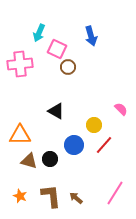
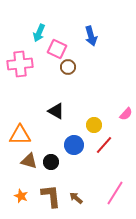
pink semicircle: moved 5 px right, 5 px down; rotated 88 degrees clockwise
black circle: moved 1 px right, 3 px down
orange star: moved 1 px right
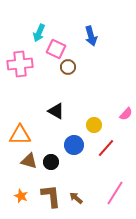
pink square: moved 1 px left
red line: moved 2 px right, 3 px down
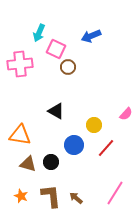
blue arrow: rotated 84 degrees clockwise
orange triangle: rotated 10 degrees clockwise
brown triangle: moved 1 px left, 3 px down
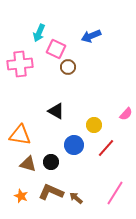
brown L-shape: moved 4 px up; rotated 60 degrees counterclockwise
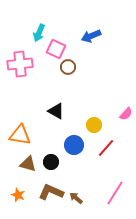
orange star: moved 3 px left, 1 px up
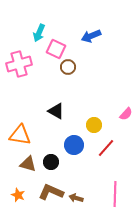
pink cross: moved 1 px left; rotated 10 degrees counterclockwise
pink line: moved 1 px down; rotated 30 degrees counterclockwise
brown arrow: rotated 24 degrees counterclockwise
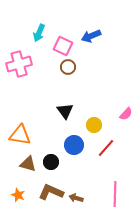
pink square: moved 7 px right, 3 px up
black triangle: moved 9 px right; rotated 24 degrees clockwise
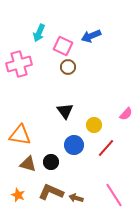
pink line: moved 1 px left, 1 px down; rotated 35 degrees counterclockwise
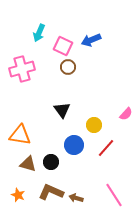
blue arrow: moved 4 px down
pink cross: moved 3 px right, 5 px down
black triangle: moved 3 px left, 1 px up
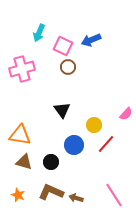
red line: moved 4 px up
brown triangle: moved 4 px left, 2 px up
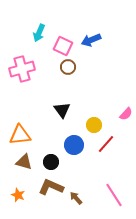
orange triangle: rotated 15 degrees counterclockwise
brown L-shape: moved 5 px up
brown arrow: rotated 32 degrees clockwise
